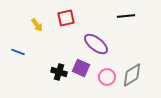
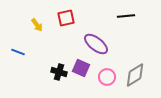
gray diamond: moved 3 px right
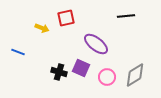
yellow arrow: moved 5 px right, 3 px down; rotated 32 degrees counterclockwise
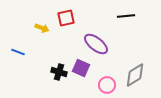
pink circle: moved 8 px down
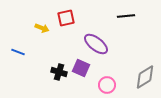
gray diamond: moved 10 px right, 2 px down
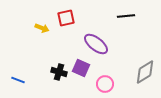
blue line: moved 28 px down
gray diamond: moved 5 px up
pink circle: moved 2 px left, 1 px up
